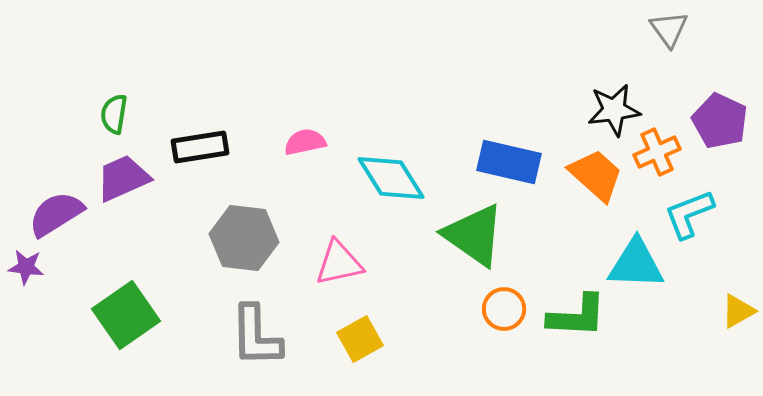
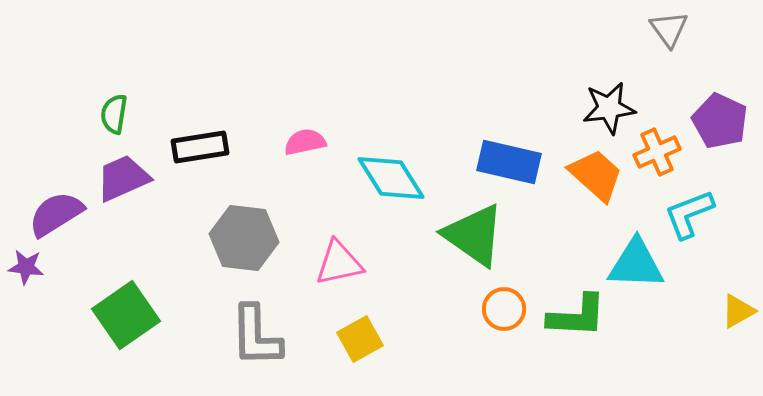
black star: moved 5 px left, 2 px up
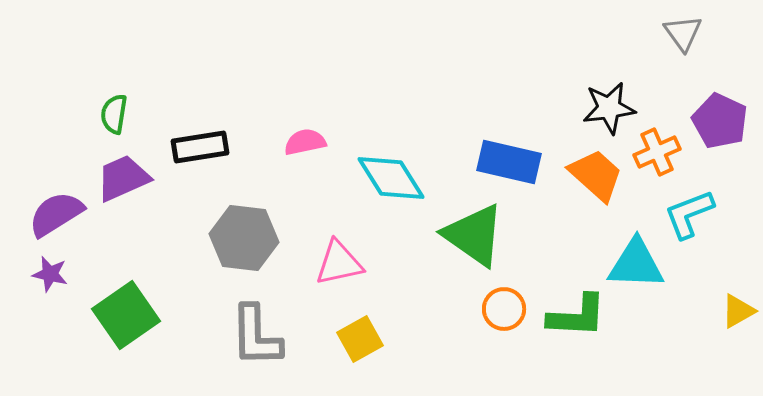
gray triangle: moved 14 px right, 4 px down
purple star: moved 24 px right, 7 px down; rotated 6 degrees clockwise
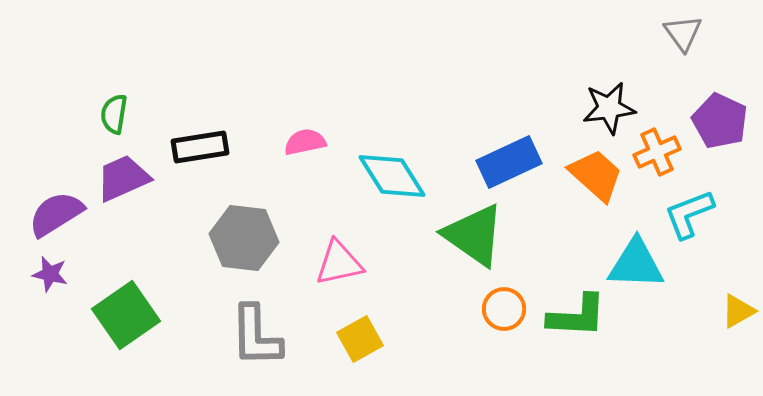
blue rectangle: rotated 38 degrees counterclockwise
cyan diamond: moved 1 px right, 2 px up
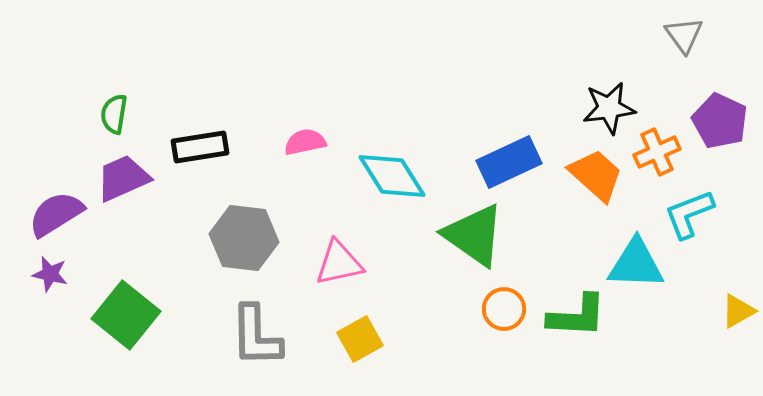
gray triangle: moved 1 px right, 2 px down
green square: rotated 16 degrees counterclockwise
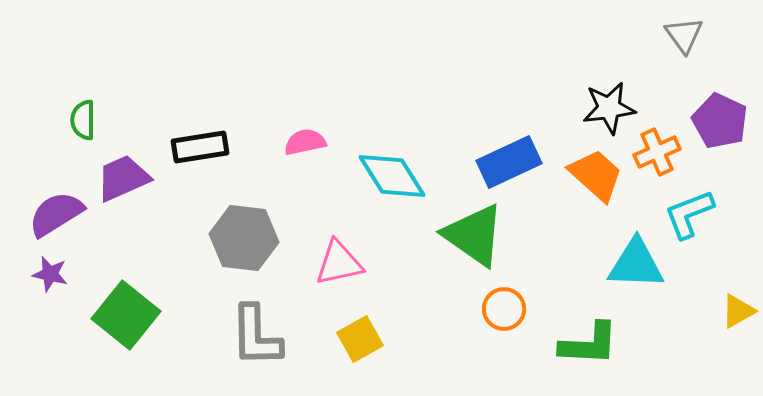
green semicircle: moved 31 px left, 6 px down; rotated 9 degrees counterclockwise
green L-shape: moved 12 px right, 28 px down
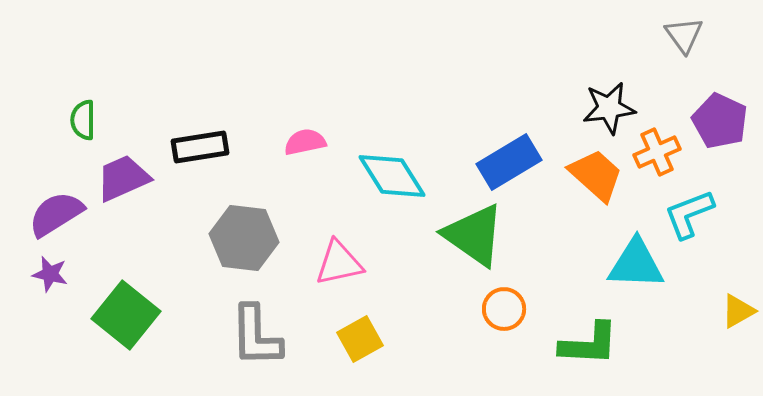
blue rectangle: rotated 6 degrees counterclockwise
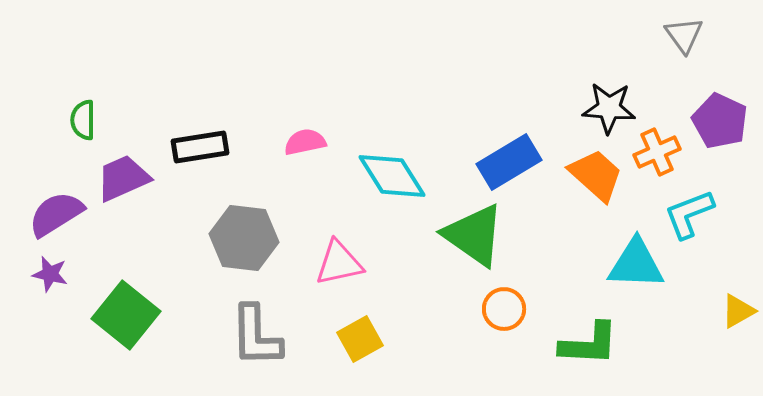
black star: rotated 12 degrees clockwise
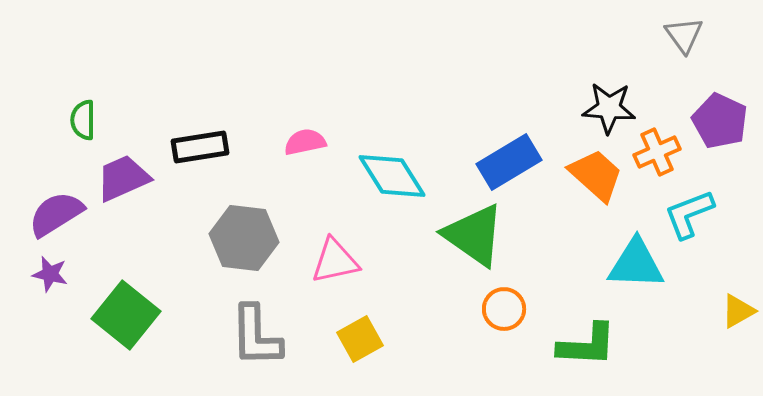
pink triangle: moved 4 px left, 2 px up
green L-shape: moved 2 px left, 1 px down
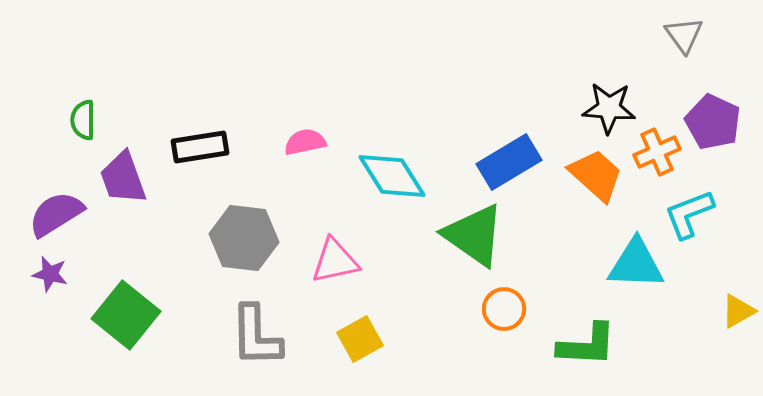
purple pentagon: moved 7 px left, 1 px down
purple trapezoid: rotated 86 degrees counterclockwise
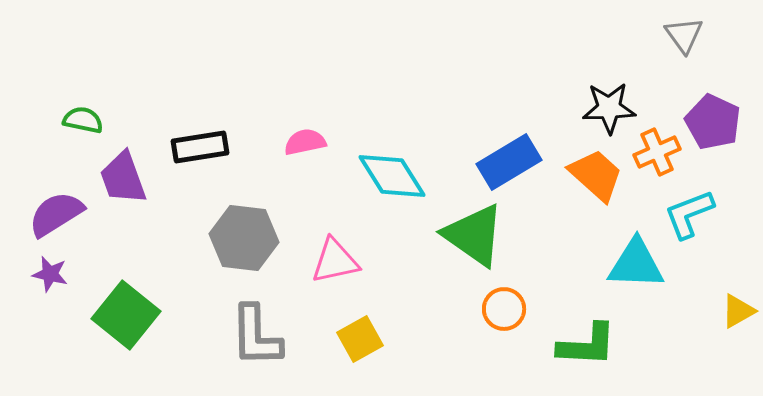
black star: rotated 6 degrees counterclockwise
green semicircle: rotated 102 degrees clockwise
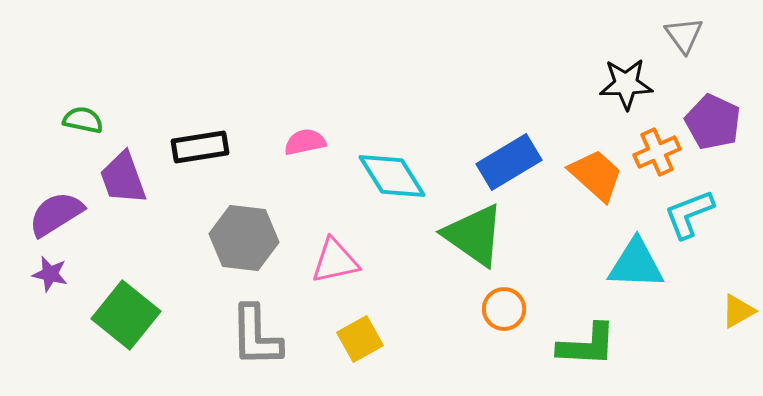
black star: moved 17 px right, 24 px up
